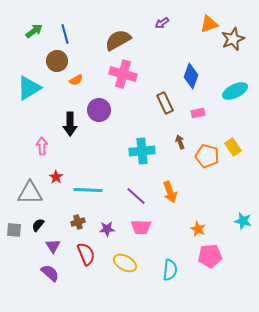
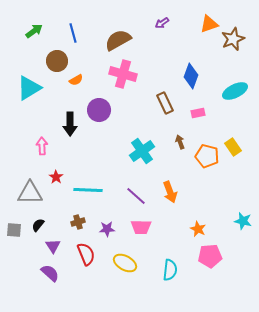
blue line: moved 8 px right, 1 px up
cyan cross: rotated 30 degrees counterclockwise
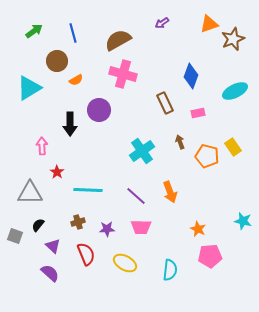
red star: moved 1 px right, 5 px up
gray square: moved 1 px right, 6 px down; rotated 14 degrees clockwise
purple triangle: rotated 14 degrees counterclockwise
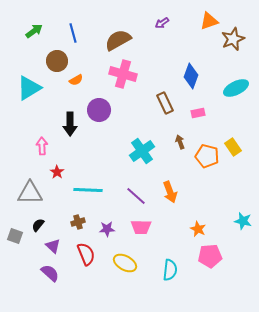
orange triangle: moved 3 px up
cyan ellipse: moved 1 px right, 3 px up
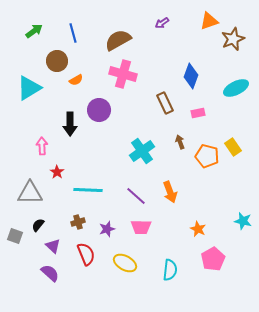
purple star: rotated 14 degrees counterclockwise
pink pentagon: moved 3 px right, 3 px down; rotated 25 degrees counterclockwise
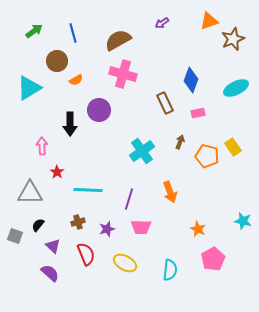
blue diamond: moved 4 px down
brown arrow: rotated 40 degrees clockwise
purple line: moved 7 px left, 3 px down; rotated 65 degrees clockwise
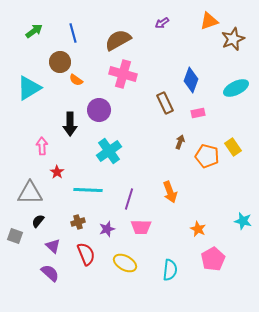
brown circle: moved 3 px right, 1 px down
orange semicircle: rotated 64 degrees clockwise
cyan cross: moved 33 px left
black semicircle: moved 4 px up
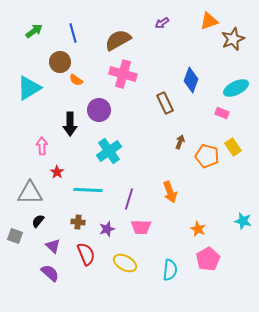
pink rectangle: moved 24 px right; rotated 32 degrees clockwise
brown cross: rotated 24 degrees clockwise
pink pentagon: moved 5 px left
